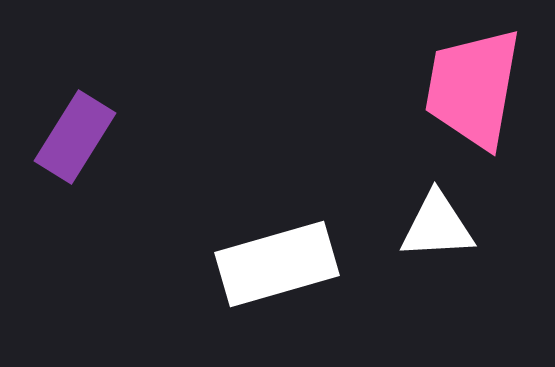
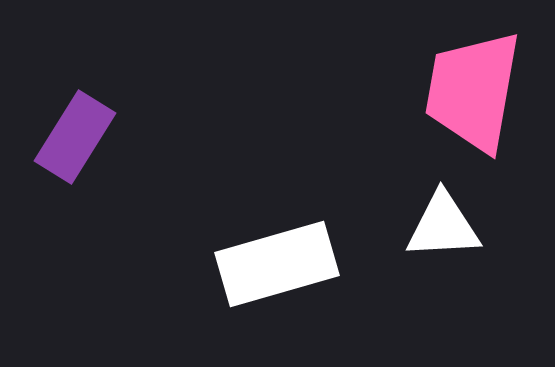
pink trapezoid: moved 3 px down
white triangle: moved 6 px right
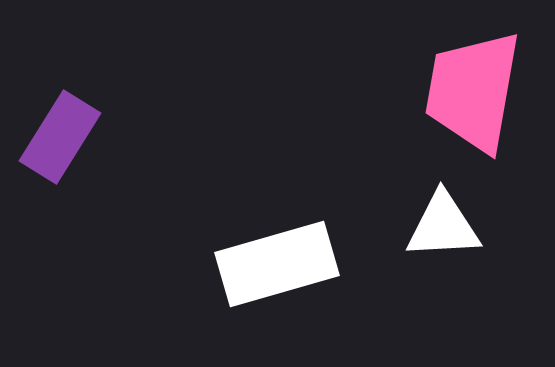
purple rectangle: moved 15 px left
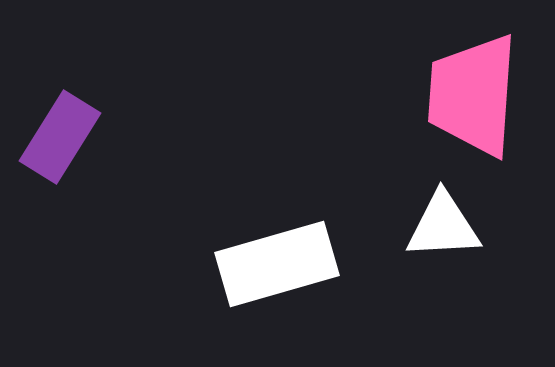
pink trapezoid: moved 4 px down; rotated 6 degrees counterclockwise
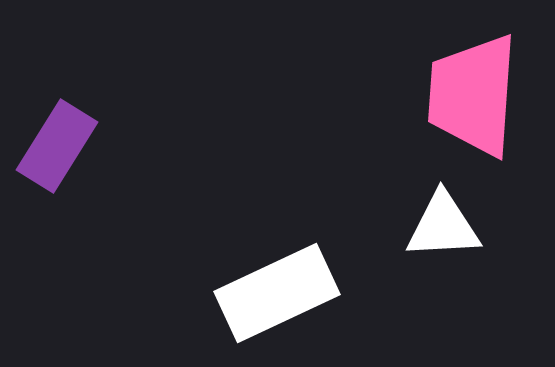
purple rectangle: moved 3 px left, 9 px down
white rectangle: moved 29 px down; rotated 9 degrees counterclockwise
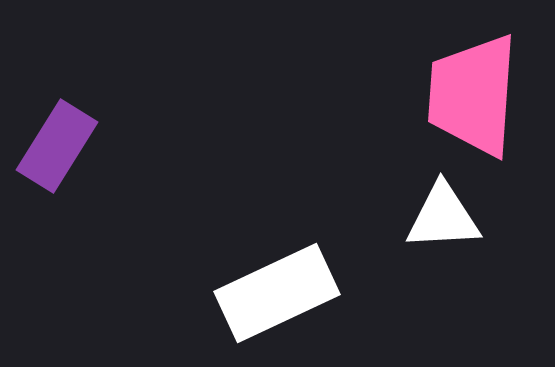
white triangle: moved 9 px up
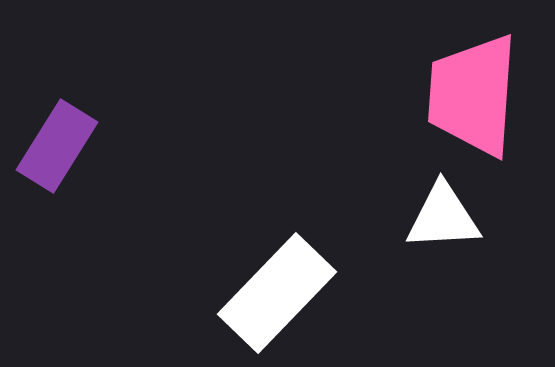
white rectangle: rotated 21 degrees counterclockwise
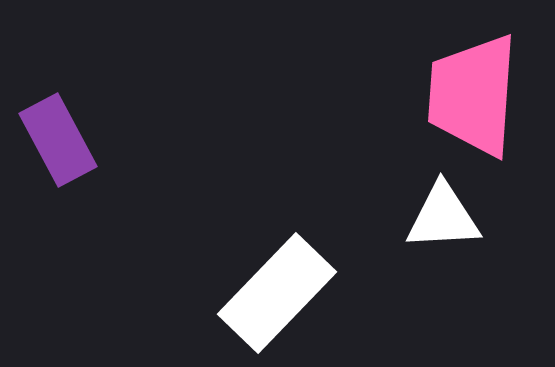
purple rectangle: moved 1 px right, 6 px up; rotated 60 degrees counterclockwise
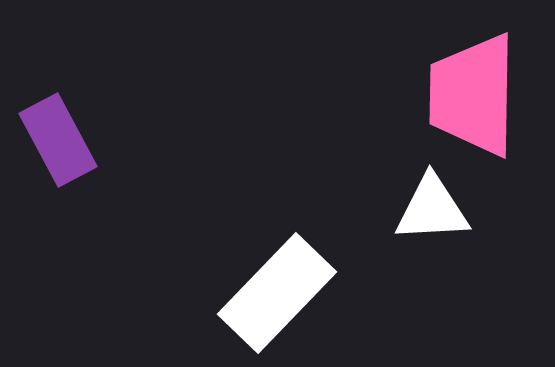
pink trapezoid: rotated 3 degrees counterclockwise
white triangle: moved 11 px left, 8 px up
